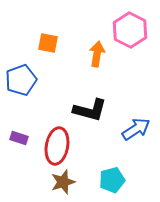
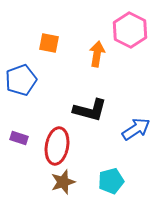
orange square: moved 1 px right
cyan pentagon: moved 1 px left, 1 px down
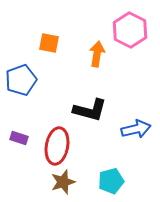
blue arrow: rotated 20 degrees clockwise
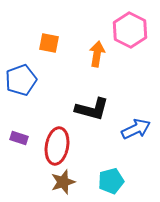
black L-shape: moved 2 px right, 1 px up
blue arrow: rotated 12 degrees counterclockwise
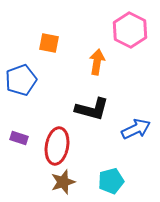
orange arrow: moved 8 px down
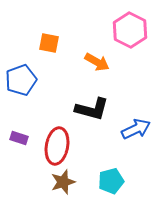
orange arrow: rotated 110 degrees clockwise
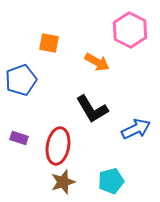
black L-shape: rotated 44 degrees clockwise
red ellipse: moved 1 px right
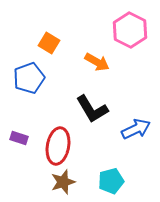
orange square: rotated 20 degrees clockwise
blue pentagon: moved 8 px right, 2 px up
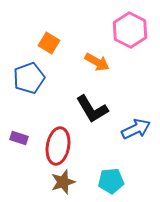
cyan pentagon: rotated 10 degrees clockwise
